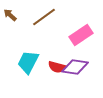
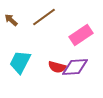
brown arrow: moved 1 px right, 5 px down
cyan trapezoid: moved 8 px left
purple diamond: rotated 12 degrees counterclockwise
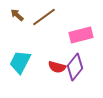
brown arrow: moved 6 px right, 5 px up
pink rectangle: rotated 20 degrees clockwise
purple diamond: rotated 48 degrees counterclockwise
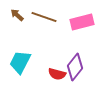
brown line: rotated 55 degrees clockwise
pink rectangle: moved 1 px right, 13 px up
red semicircle: moved 7 px down
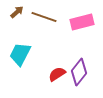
brown arrow: moved 3 px up; rotated 96 degrees clockwise
cyan trapezoid: moved 8 px up
purple diamond: moved 4 px right, 5 px down
red semicircle: rotated 132 degrees clockwise
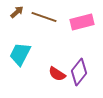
red semicircle: rotated 114 degrees counterclockwise
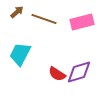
brown line: moved 2 px down
purple diamond: rotated 36 degrees clockwise
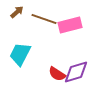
pink rectangle: moved 12 px left, 3 px down
purple diamond: moved 3 px left
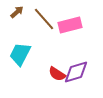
brown line: rotated 30 degrees clockwise
